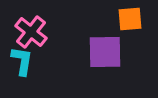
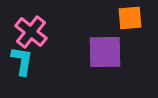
orange square: moved 1 px up
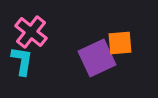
orange square: moved 10 px left, 25 px down
purple square: moved 8 px left, 6 px down; rotated 24 degrees counterclockwise
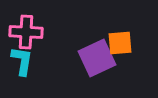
pink cross: moved 5 px left; rotated 36 degrees counterclockwise
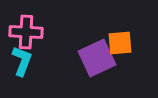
cyan L-shape: rotated 12 degrees clockwise
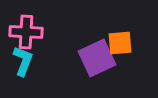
cyan L-shape: moved 1 px right
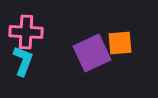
purple square: moved 5 px left, 5 px up
